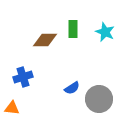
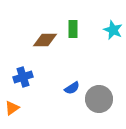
cyan star: moved 8 px right, 2 px up
orange triangle: rotated 42 degrees counterclockwise
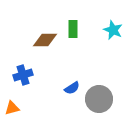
blue cross: moved 2 px up
orange triangle: rotated 21 degrees clockwise
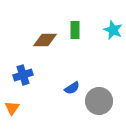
green rectangle: moved 2 px right, 1 px down
gray circle: moved 2 px down
orange triangle: rotated 42 degrees counterclockwise
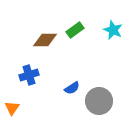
green rectangle: rotated 54 degrees clockwise
blue cross: moved 6 px right
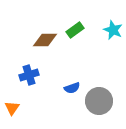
blue semicircle: rotated 14 degrees clockwise
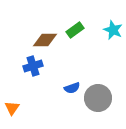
blue cross: moved 4 px right, 9 px up
gray circle: moved 1 px left, 3 px up
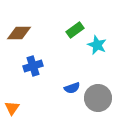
cyan star: moved 16 px left, 15 px down
brown diamond: moved 26 px left, 7 px up
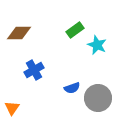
blue cross: moved 1 px right, 4 px down; rotated 12 degrees counterclockwise
